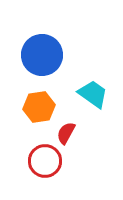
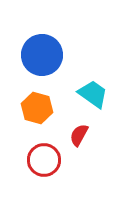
orange hexagon: moved 2 px left, 1 px down; rotated 24 degrees clockwise
red semicircle: moved 13 px right, 2 px down
red circle: moved 1 px left, 1 px up
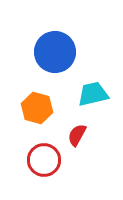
blue circle: moved 13 px right, 3 px up
cyan trapezoid: rotated 48 degrees counterclockwise
red semicircle: moved 2 px left
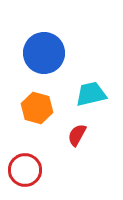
blue circle: moved 11 px left, 1 px down
cyan trapezoid: moved 2 px left
red circle: moved 19 px left, 10 px down
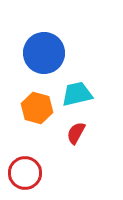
cyan trapezoid: moved 14 px left
red semicircle: moved 1 px left, 2 px up
red circle: moved 3 px down
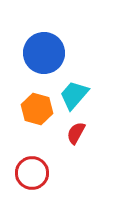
cyan trapezoid: moved 3 px left, 1 px down; rotated 36 degrees counterclockwise
orange hexagon: moved 1 px down
red circle: moved 7 px right
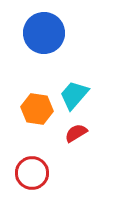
blue circle: moved 20 px up
orange hexagon: rotated 8 degrees counterclockwise
red semicircle: rotated 30 degrees clockwise
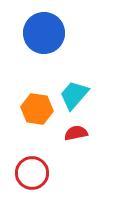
red semicircle: rotated 20 degrees clockwise
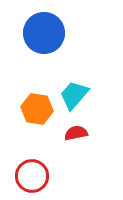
red circle: moved 3 px down
